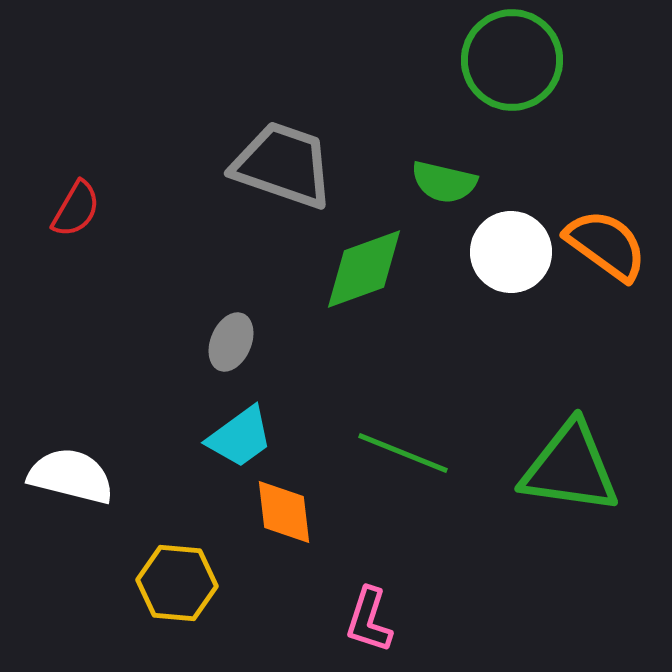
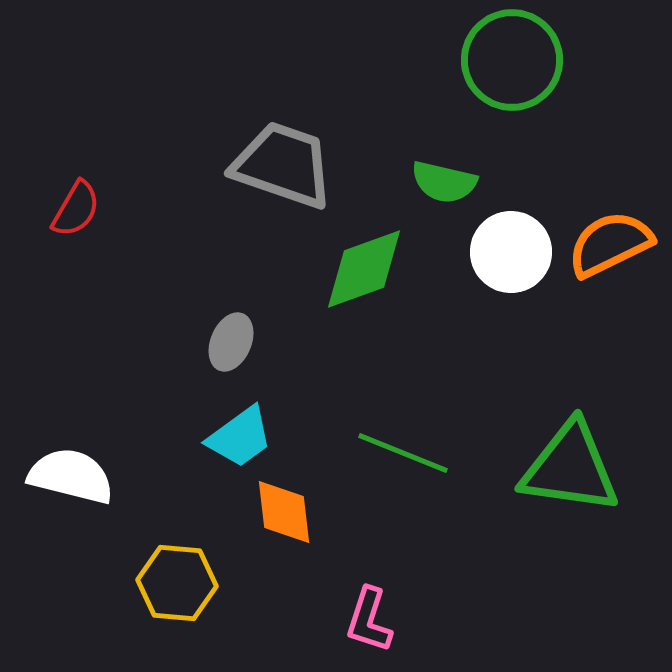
orange semicircle: moved 4 px right, 1 px up; rotated 62 degrees counterclockwise
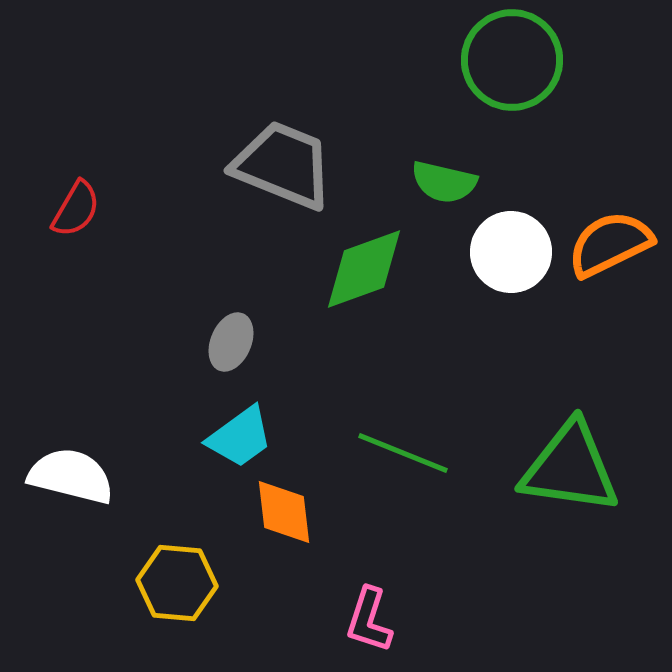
gray trapezoid: rotated 3 degrees clockwise
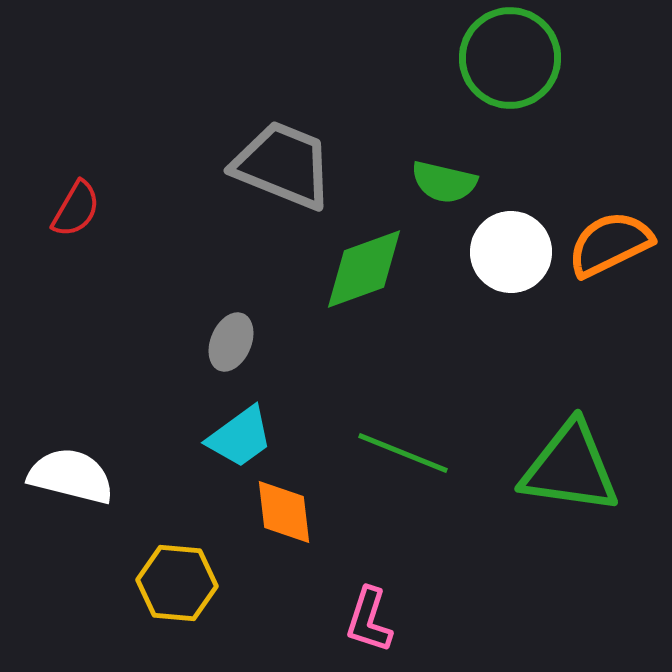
green circle: moved 2 px left, 2 px up
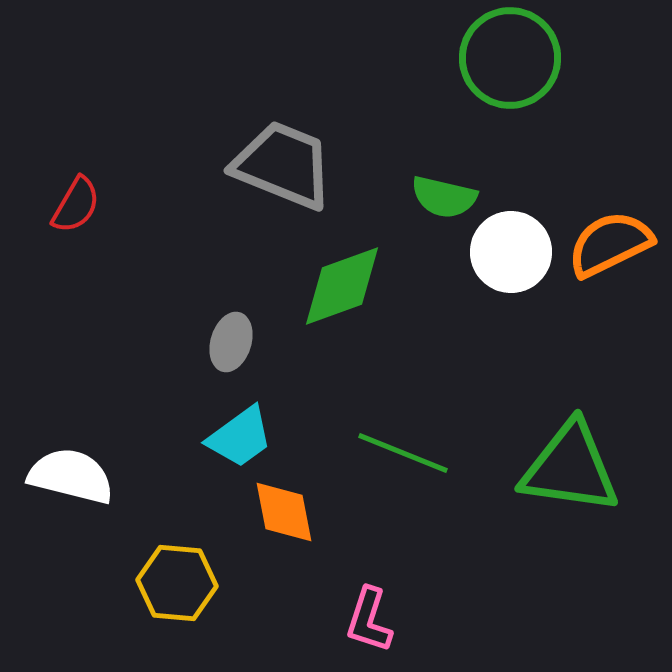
green semicircle: moved 15 px down
red semicircle: moved 4 px up
green diamond: moved 22 px left, 17 px down
gray ellipse: rotated 6 degrees counterclockwise
orange diamond: rotated 4 degrees counterclockwise
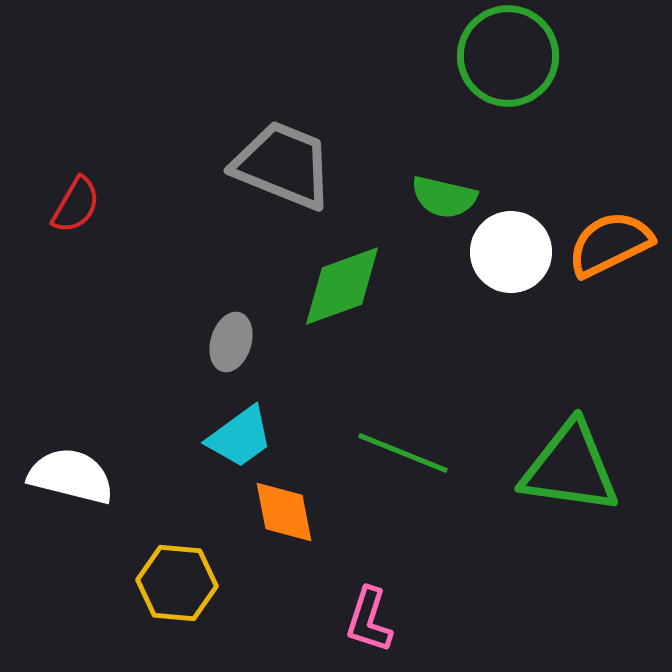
green circle: moved 2 px left, 2 px up
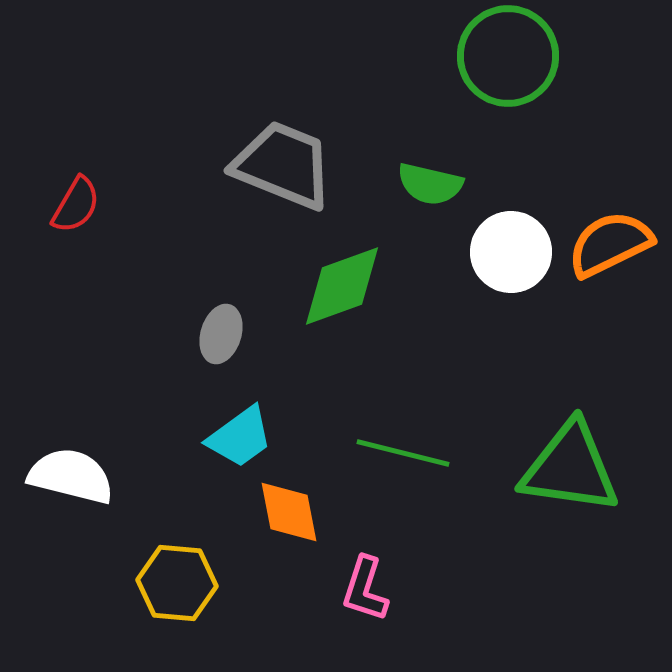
green semicircle: moved 14 px left, 13 px up
gray ellipse: moved 10 px left, 8 px up
green line: rotated 8 degrees counterclockwise
orange diamond: moved 5 px right
pink L-shape: moved 4 px left, 31 px up
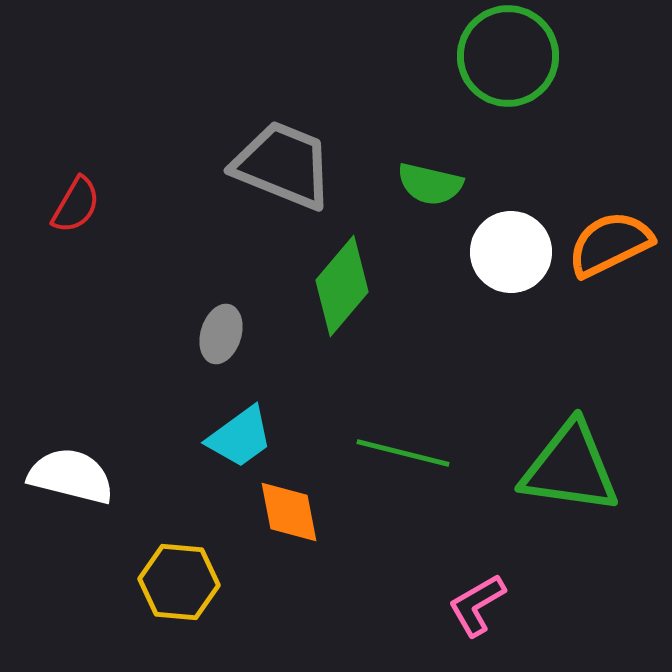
green diamond: rotated 30 degrees counterclockwise
yellow hexagon: moved 2 px right, 1 px up
pink L-shape: moved 112 px right, 16 px down; rotated 42 degrees clockwise
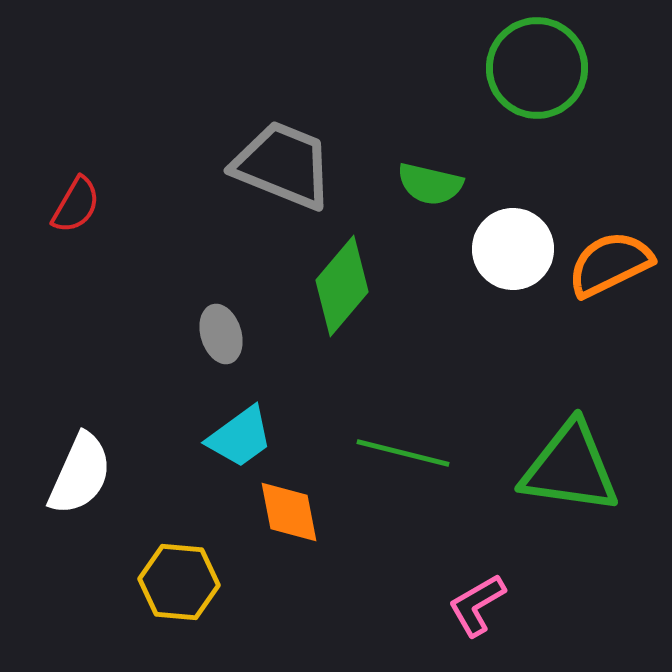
green circle: moved 29 px right, 12 px down
orange semicircle: moved 20 px down
white circle: moved 2 px right, 3 px up
gray ellipse: rotated 34 degrees counterclockwise
white semicircle: moved 9 px right, 2 px up; rotated 100 degrees clockwise
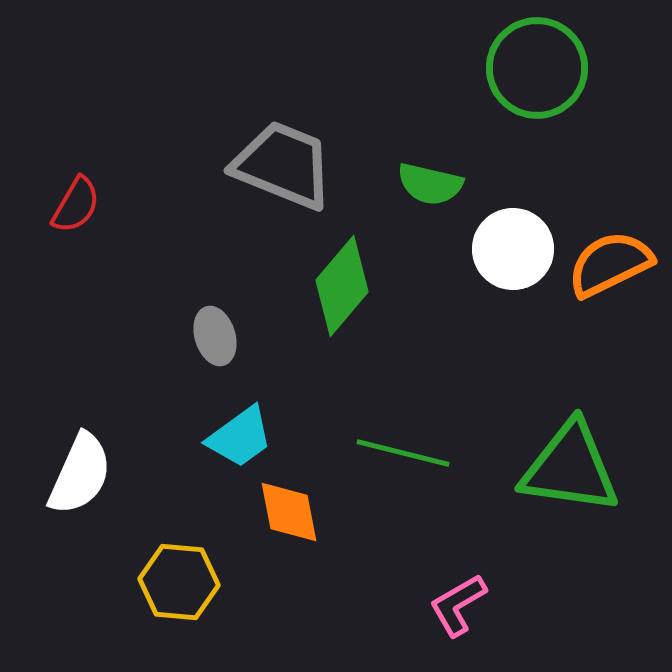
gray ellipse: moved 6 px left, 2 px down
pink L-shape: moved 19 px left
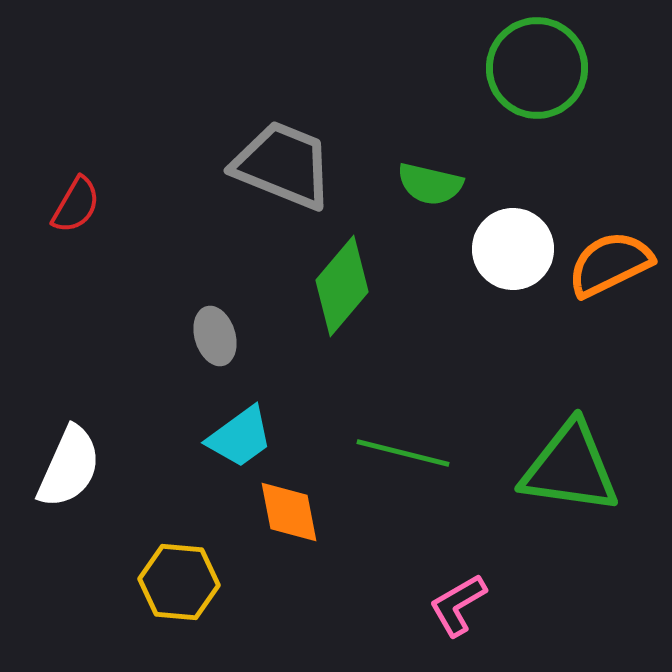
white semicircle: moved 11 px left, 7 px up
